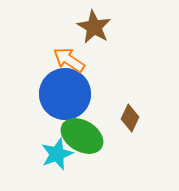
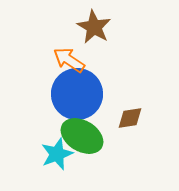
blue circle: moved 12 px right
brown diamond: rotated 56 degrees clockwise
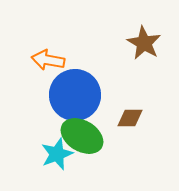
brown star: moved 50 px right, 16 px down
orange arrow: moved 21 px left; rotated 24 degrees counterclockwise
blue circle: moved 2 px left, 1 px down
brown diamond: rotated 8 degrees clockwise
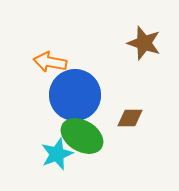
brown star: rotated 12 degrees counterclockwise
orange arrow: moved 2 px right, 2 px down
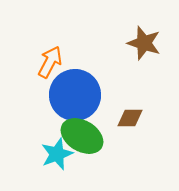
orange arrow: rotated 108 degrees clockwise
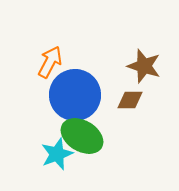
brown star: moved 23 px down
brown diamond: moved 18 px up
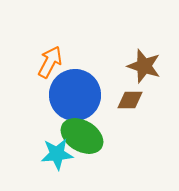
cyan star: rotated 16 degrees clockwise
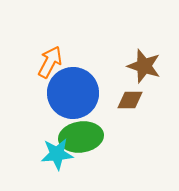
blue circle: moved 2 px left, 2 px up
green ellipse: moved 1 px left, 1 px down; rotated 39 degrees counterclockwise
